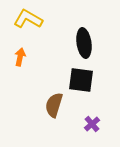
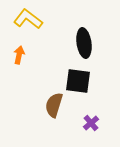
yellow L-shape: rotated 8 degrees clockwise
orange arrow: moved 1 px left, 2 px up
black square: moved 3 px left, 1 px down
purple cross: moved 1 px left, 1 px up
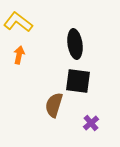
yellow L-shape: moved 10 px left, 3 px down
black ellipse: moved 9 px left, 1 px down
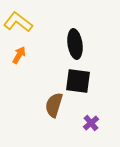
orange arrow: rotated 18 degrees clockwise
